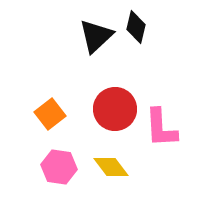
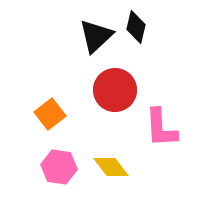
red circle: moved 19 px up
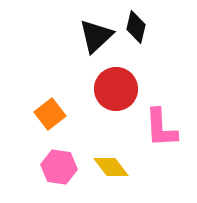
red circle: moved 1 px right, 1 px up
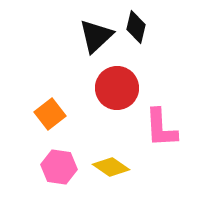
red circle: moved 1 px right, 1 px up
yellow diamond: rotated 18 degrees counterclockwise
